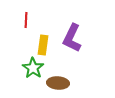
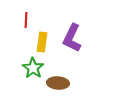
yellow rectangle: moved 1 px left, 3 px up
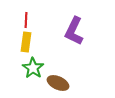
purple L-shape: moved 2 px right, 7 px up
yellow rectangle: moved 16 px left
brown ellipse: rotated 20 degrees clockwise
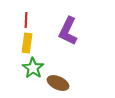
purple L-shape: moved 6 px left
yellow rectangle: moved 1 px right, 1 px down
